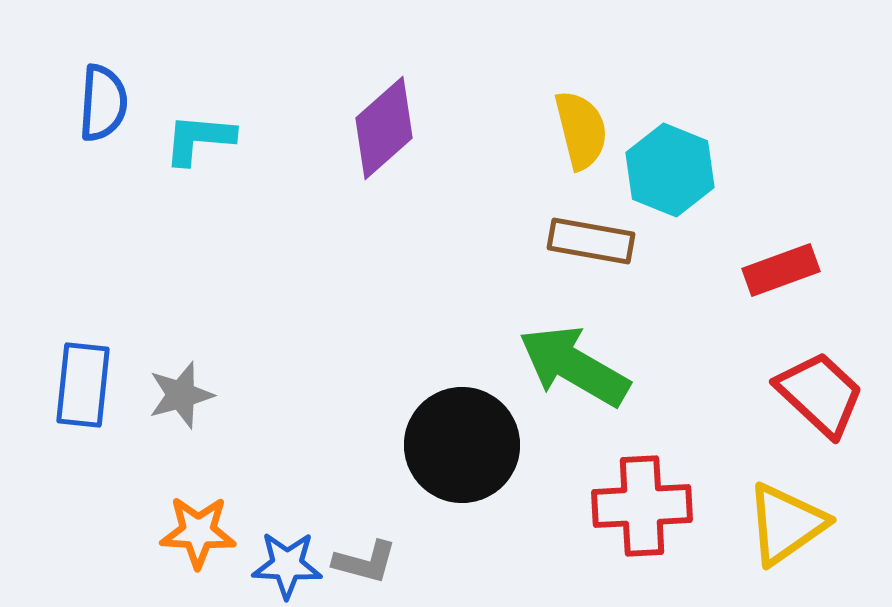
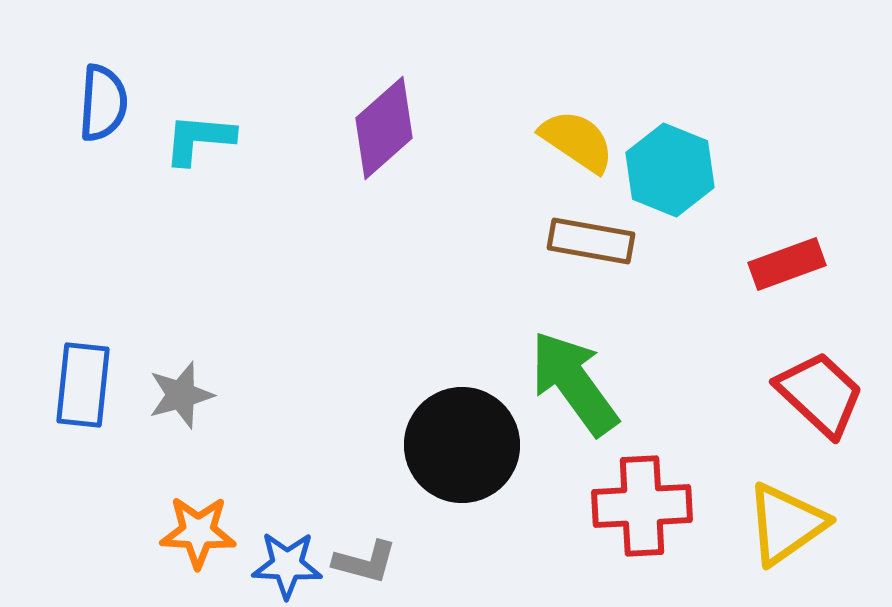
yellow semicircle: moved 4 px left, 11 px down; rotated 42 degrees counterclockwise
red rectangle: moved 6 px right, 6 px up
green arrow: moved 17 px down; rotated 24 degrees clockwise
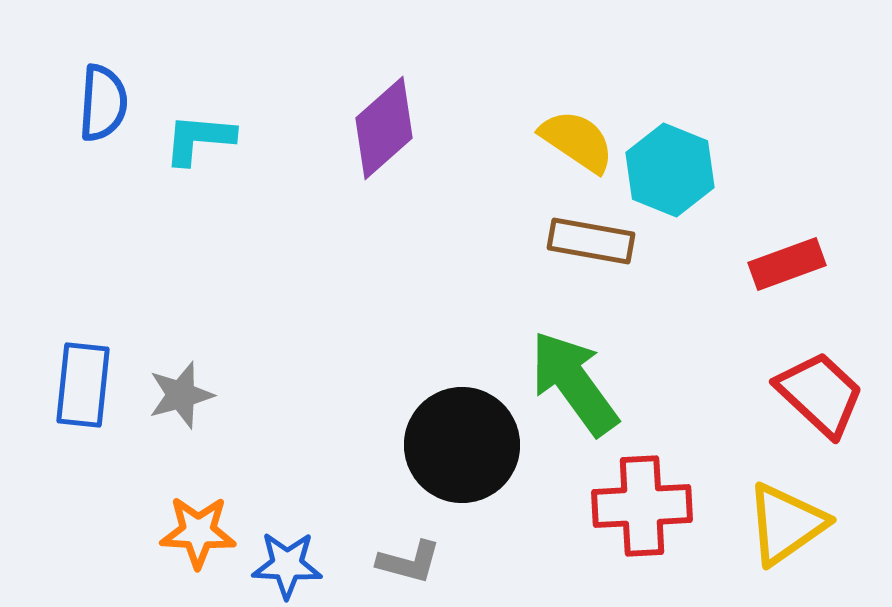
gray L-shape: moved 44 px right
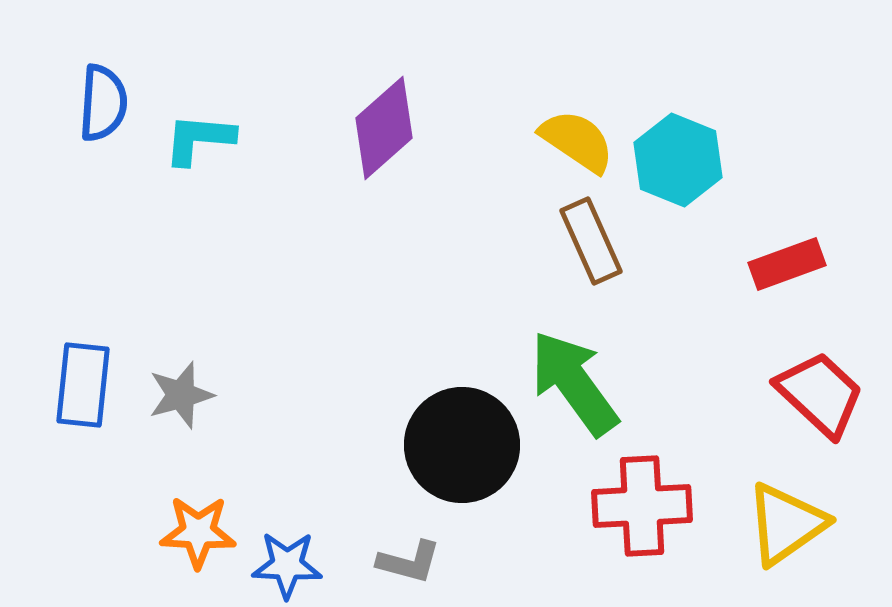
cyan hexagon: moved 8 px right, 10 px up
brown rectangle: rotated 56 degrees clockwise
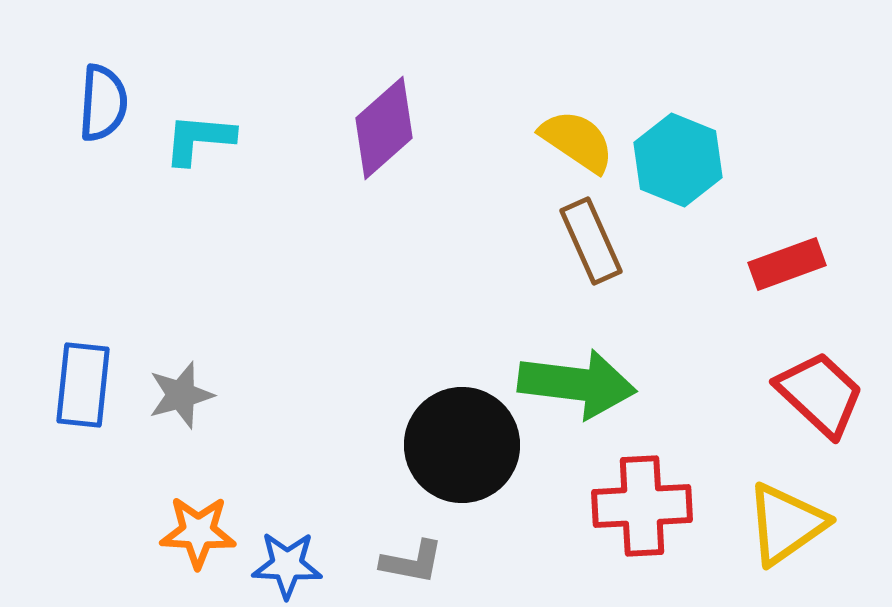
green arrow: moved 3 px right, 1 px down; rotated 133 degrees clockwise
gray L-shape: moved 3 px right; rotated 4 degrees counterclockwise
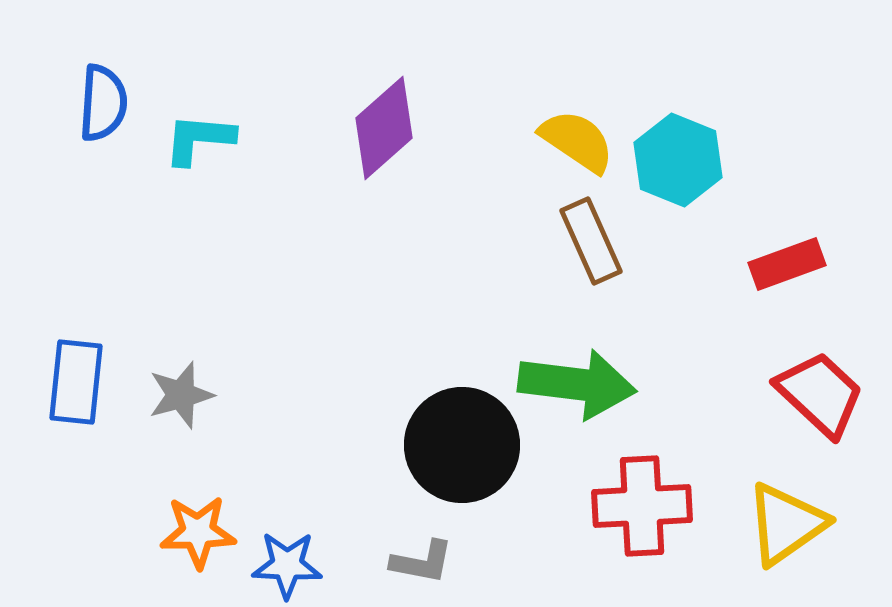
blue rectangle: moved 7 px left, 3 px up
orange star: rotated 4 degrees counterclockwise
gray L-shape: moved 10 px right
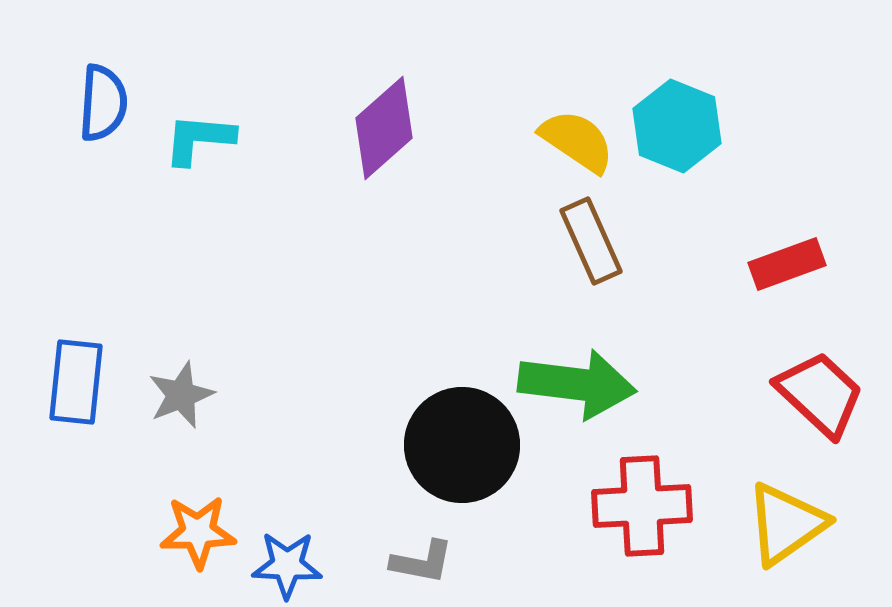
cyan hexagon: moved 1 px left, 34 px up
gray star: rotated 6 degrees counterclockwise
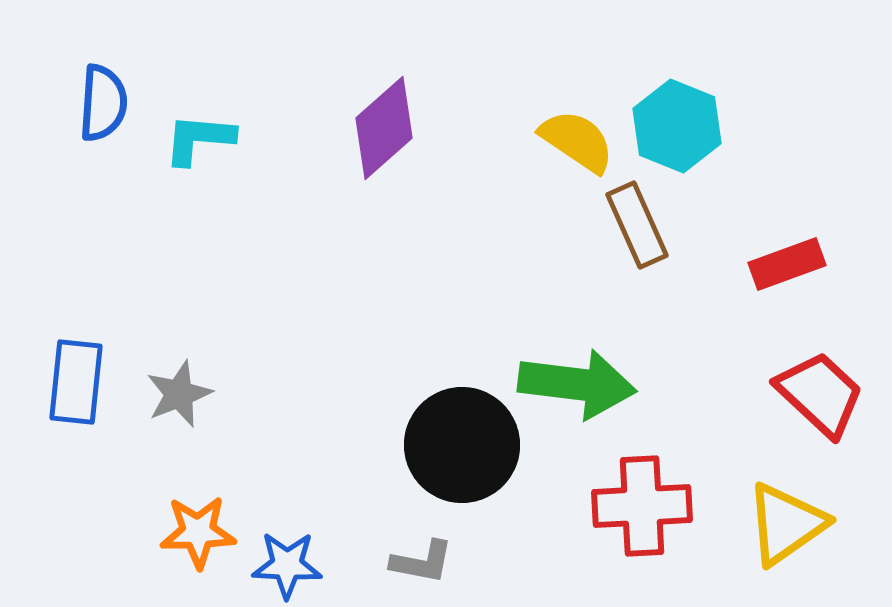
brown rectangle: moved 46 px right, 16 px up
gray star: moved 2 px left, 1 px up
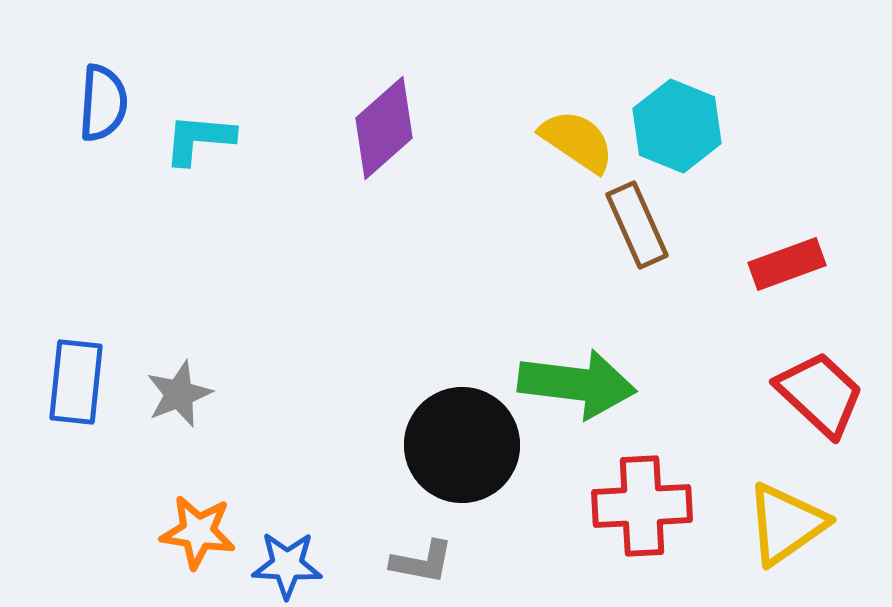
orange star: rotated 10 degrees clockwise
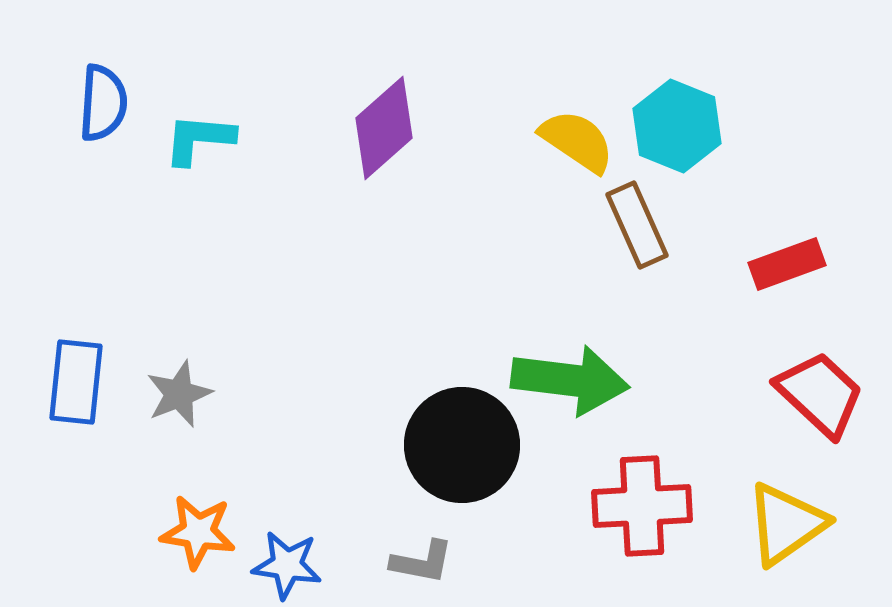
green arrow: moved 7 px left, 4 px up
blue star: rotated 6 degrees clockwise
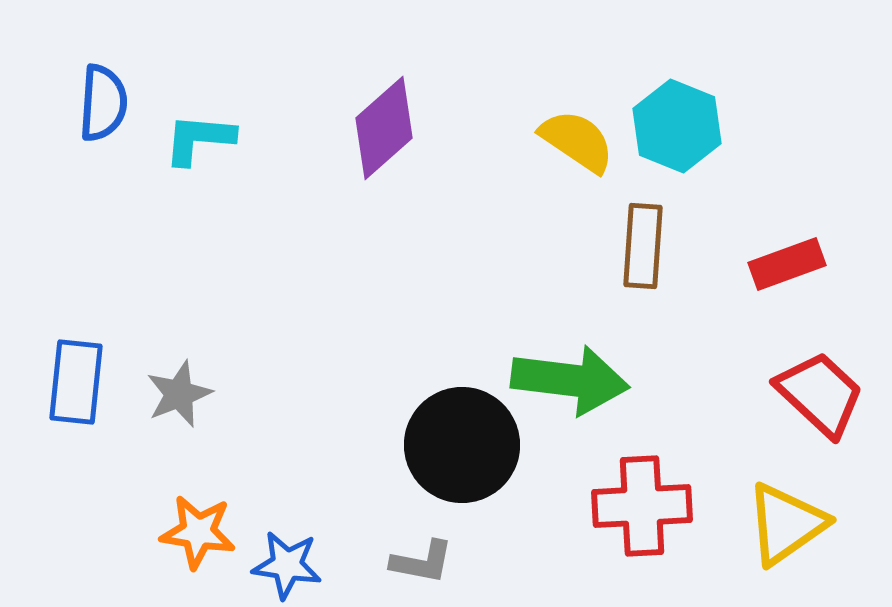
brown rectangle: moved 6 px right, 21 px down; rotated 28 degrees clockwise
